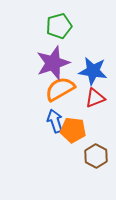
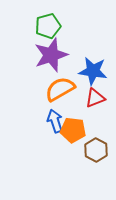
green pentagon: moved 11 px left
purple star: moved 2 px left, 8 px up
brown hexagon: moved 6 px up
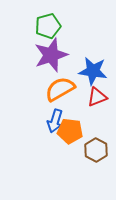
red triangle: moved 2 px right, 1 px up
blue arrow: rotated 145 degrees counterclockwise
orange pentagon: moved 3 px left, 1 px down
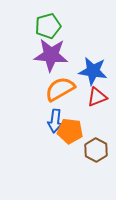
purple star: rotated 24 degrees clockwise
blue arrow: rotated 10 degrees counterclockwise
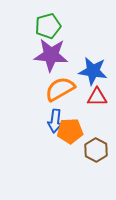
red triangle: rotated 20 degrees clockwise
orange pentagon: rotated 10 degrees counterclockwise
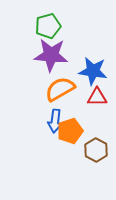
orange pentagon: rotated 15 degrees counterclockwise
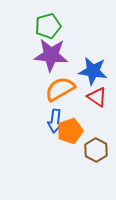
red triangle: rotated 35 degrees clockwise
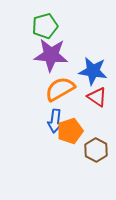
green pentagon: moved 3 px left
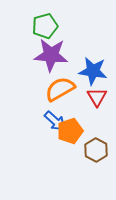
red triangle: rotated 25 degrees clockwise
blue arrow: rotated 55 degrees counterclockwise
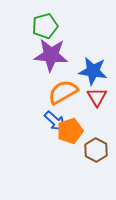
orange semicircle: moved 3 px right, 3 px down
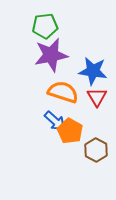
green pentagon: rotated 10 degrees clockwise
purple star: rotated 16 degrees counterclockwise
orange semicircle: rotated 48 degrees clockwise
orange pentagon: rotated 25 degrees counterclockwise
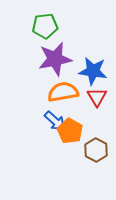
purple star: moved 4 px right, 4 px down
orange semicircle: rotated 28 degrees counterclockwise
